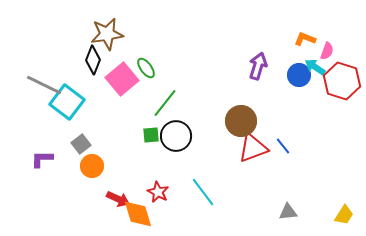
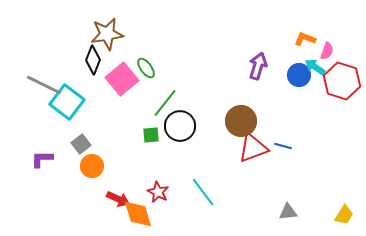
black circle: moved 4 px right, 10 px up
blue line: rotated 36 degrees counterclockwise
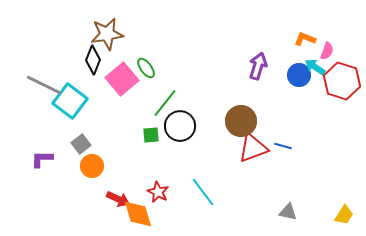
cyan square: moved 3 px right, 1 px up
gray triangle: rotated 18 degrees clockwise
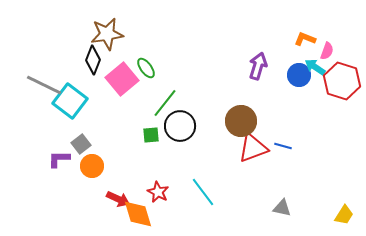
purple L-shape: moved 17 px right
gray triangle: moved 6 px left, 4 px up
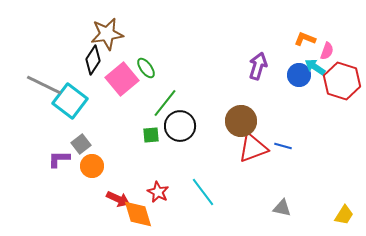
black diamond: rotated 12 degrees clockwise
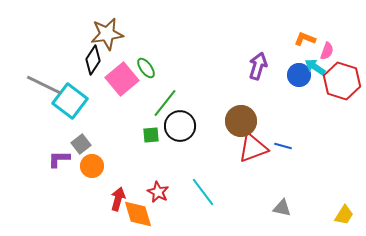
red arrow: rotated 100 degrees counterclockwise
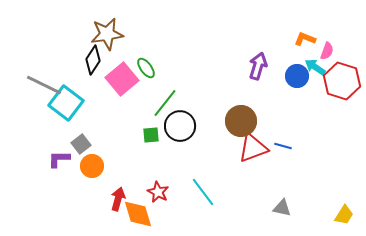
blue circle: moved 2 px left, 1 px down
cyan square: moved 4 px left, 2 px down
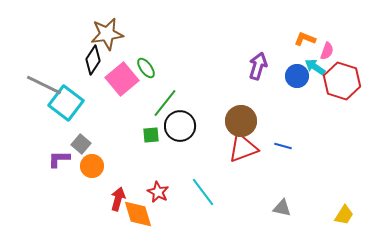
gray square: rotated 12 degrees counterclockwise
red triangle: moved 10 px left
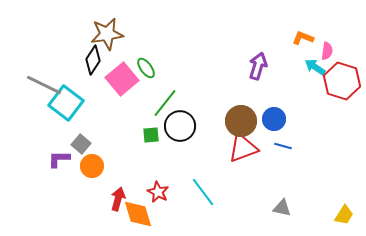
orange L-shape: moved 2 px left, 1 px up
pink semicircle: rotated 12 degrees counterclockwise
blue circle: moved 23 px left, 43 px down
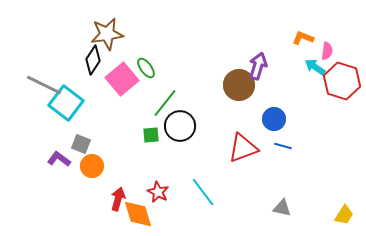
brown circle: moved 2 px left, 36 px up
gray square: rotated 18 degrees counterclockwise
purple L-shape: rotated 35 degrees clockwise
